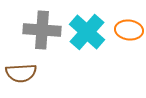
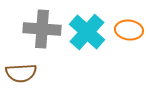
gray cross: moved 1 px up
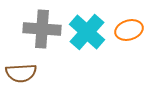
orange ellipse: rotated 24 degrees counterclockwise
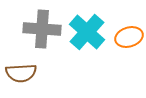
orange ellipse: moved 7 px down
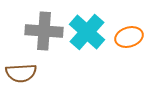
gray cross: moved 2 px right, 2 px down
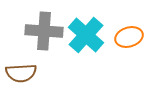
cyan cross: moved 1 px left, 3 px down
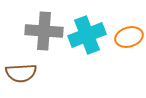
cyan cross: moved 1 px right; rotated 27 degrees clockwise
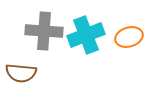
cyan cross: moved 1 px left
brown semicircle: rotated 8 degrees clockwise
